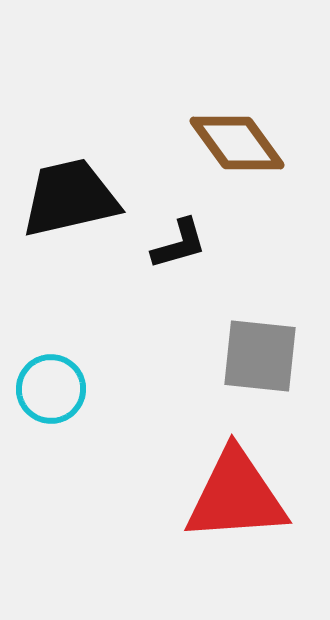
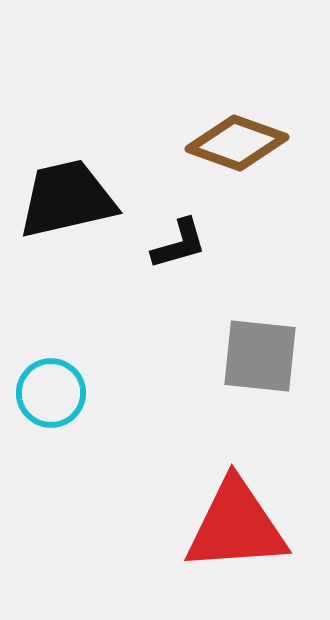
brown diamond: rotated 34 degrees counterclockwise
black trapezoid: moved 3 px left, 1 px down
cyan circle: moved 4 px down
red triangle: moved 30 px down
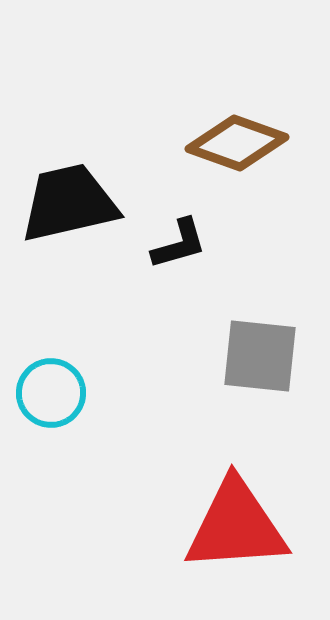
black trapezoid: moved 2 px right, 4 px down
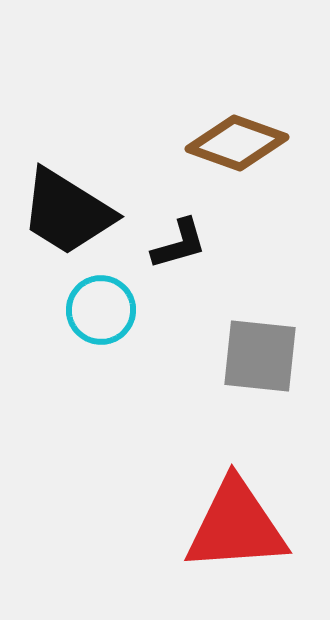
black trapezoid: moved 2 px left, 9 px down; rotated 135 degrees counterclockwise
cyan circle: moved 50 px right, 83 px up
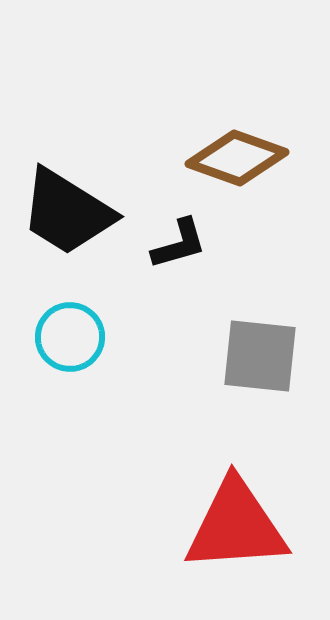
brown diamond: moved 15 px down
cyan circle: moved 31 px left, 27 px down
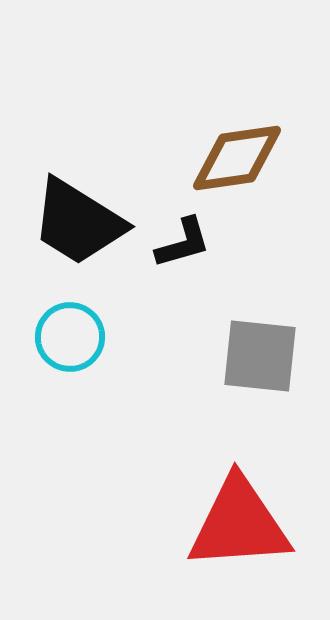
brown diamond: rotated 28 degrees counterclockwise
black trapezoid: moved 11 px right, 10 px down
black L-shape: moved 4 px right, 1 px up
red triangle: moved 3 px right, 2 px up
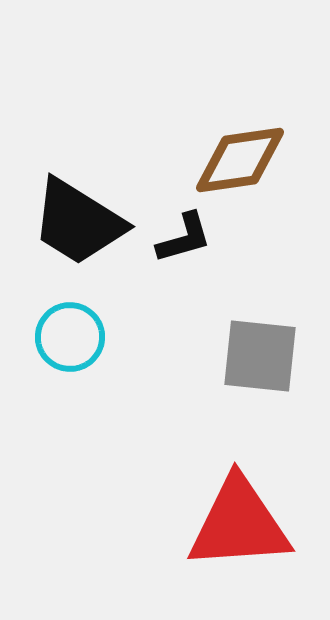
brown diamond: moved 3 px right, 2 px down
black L-shape: moved 1 px right, 5 px up
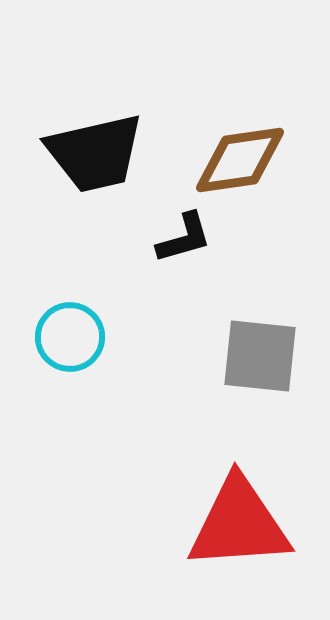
black trapezoid: moved 17 px right, 69 px up; rotated 45 degrees counterclockwise
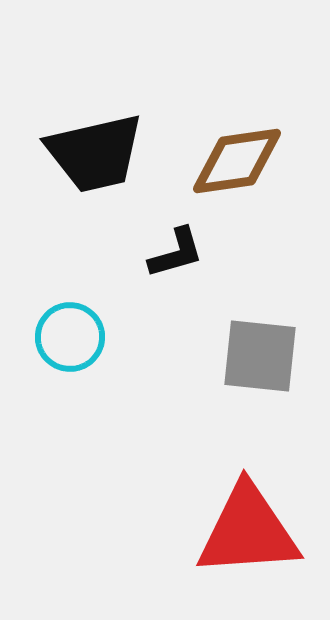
brown diamond: moved 3 px left, 1 px down
black L-shape: moved 8 px left, 15 px down
red triangle: moved 9 px right, 7 px down
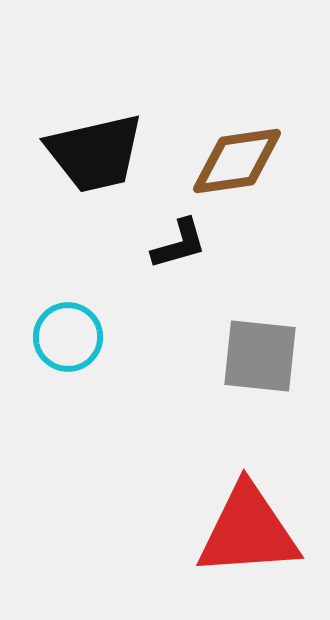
black L-shape: moved 3 px right, 9 px up
cyan circle: moved 2 px left
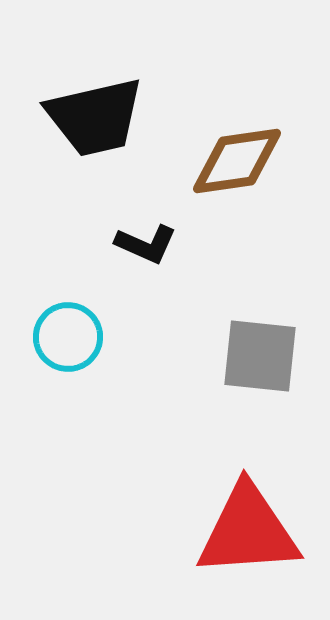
black trapezoid: moved 36 px up
black L-shape: moved 33 px left; rotated 40 degrees clockwise
